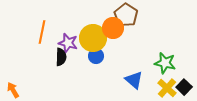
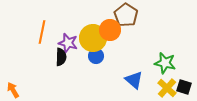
orange circle: moved 3 px left, 2 px down
black square: rotated 28 degrees counterclockwise
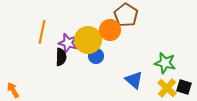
yellow circle: moved 5 px left, 2 px down
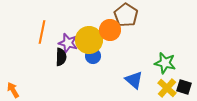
yellow circle: moved 1 px right
blue circle: moved 3 px left
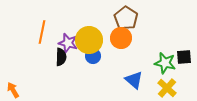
brown pentagon: moved 3 px down
orange circle: moved 11 px right, 8 px down
black square: moved 30 px up; rotated 21 degrees counterclockwise
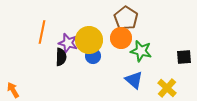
green star: moved 24 px left, 12 px up
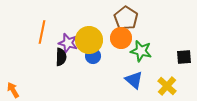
yellow cross: moved 2 px up
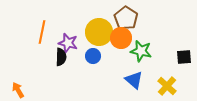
yellow circle: moved 10 px right, 8 px up
orange arrow: moved 5 px right
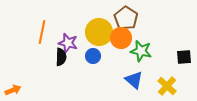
orange arrow: moved 5 px left; rotated 98 degrees clockwise
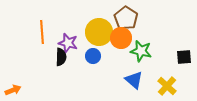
orange line: rotated 15 degrees counterclockwise
